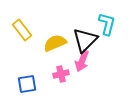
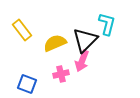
blue square: rotated 30 degrees clockwise
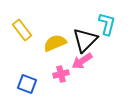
pink arrow: rotated 35 degrees clockwise
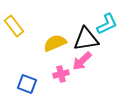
cyan L-shape: rotated 50 degrees clockwise
yellow rectangle: moved 8 px left, 4 px up
black triangle: moved 1 px right, 1 px up; rotated 36 degrees clockwise
pink arrow: rotated 10 degrees counterclockwise
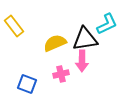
black triangle: moved 1 px left
pink arrow: rotated 45 degrees counterclockwise
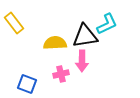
yellow rectangle: moved 3 px up
black triangle: moved 3 px up
yellow semicircle: rotated 20 degrees clockwise
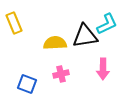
yellow rectangle: rotated 15 degrees clockwise
pink arrow: moved 21 px right, 8 px down
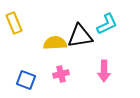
black triangle: moved 5 px left
pink arrow: moved 1 px right, 2 px down
blue square: moved 1 px left, 4 px up
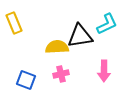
yellow semicircle: moved 2 px right, 4 px down
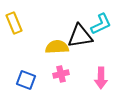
cyan L-shape: moved 6 px left
pink arrow: moved 3 px left, 7 px down
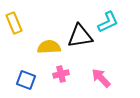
cyan L-shape: moved 7 px right, 2 px up
yellow semicircle: moved 8 px left
pink arrow: rotated 135 degrees clockwise
